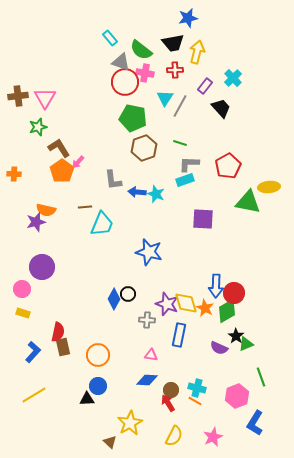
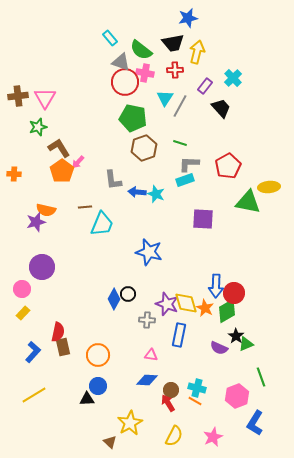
yellow rectangle at (23, 313): rotated 64 degrees counterclockwise
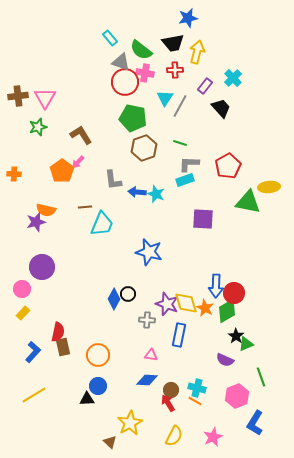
brown L-shape at (59, 148): moved 22 px right, 13 px up
purple semicircle at (219, 348): moved 6 px right, 12 px down
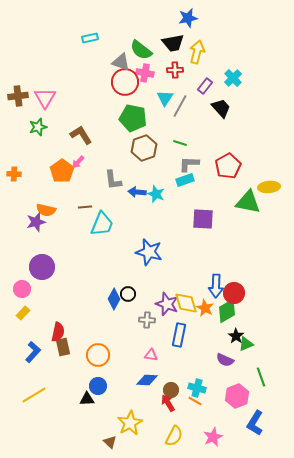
cyan rectangle at (110, 38): moved 20 px left; rotated 63 degrees counterclockwise
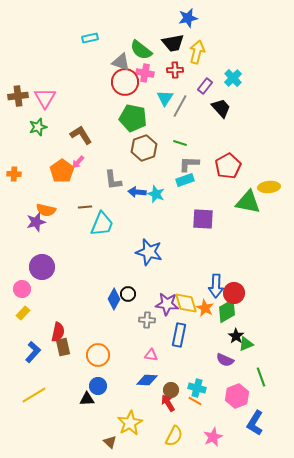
purple star at (167, 304): rotated 15 degrees counterclockwise
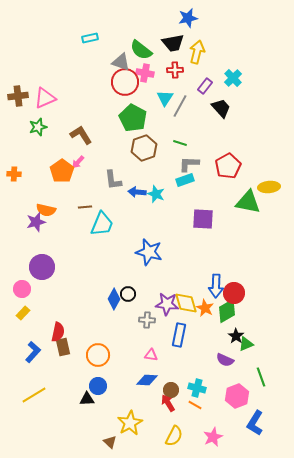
pink triangle at (45, 98): rotated 35 degrees clockwise
green pentagon at (133, 118): rotated 16 degrees clockwise
orange line at (195, 401): moved 4 px down
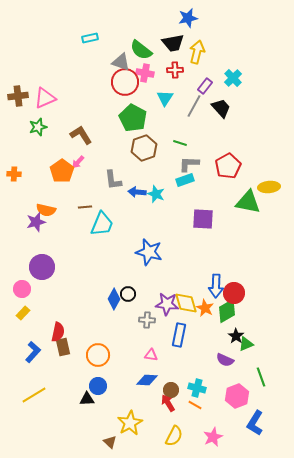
gray line at (180, 106): moved 14 px right
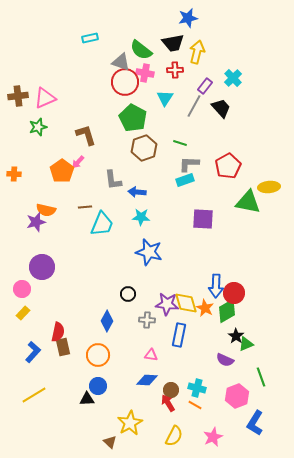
brown L-shape at (81, 135): moved 5 px right; rotated 15 degrees clockwise
cyan star at (156, 194): moved 15 px left, 23 px down; rotated 18 degrees counterclockwise
blue diamond at (114, 299): moved 7 px left, 22 px down
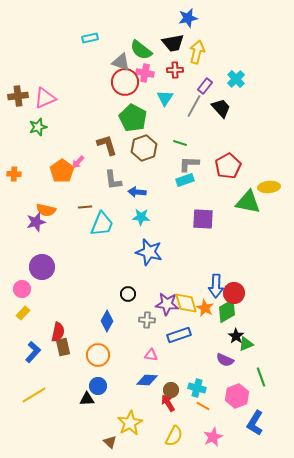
cyan cross at (233, 78): moved 3 px right, 1 px down
brown L-shape at (86, 135): moved 21 px right, 10 px down
blue rectangle at (179, 335): rotated 60 degrees clockwise
orange line at (195, 405): moved 8 px right, 1 px down
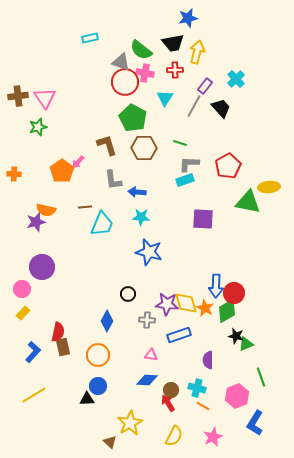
pink triangle at (45, 98): rotated 40 degrees counterclockwise
brown hexagon at (144, 148): rotated 20 degrees clockwise
black star at (236, 336): rotated 21 degrees counterclockwise
purple semicircle at (225, 360): moved 17 px left; rotated 66 degrees clockwise
